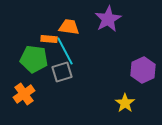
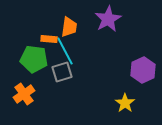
orange trapezoid: rotated 90 degrees clockwise
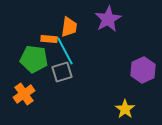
yellow star: moved 6 px down
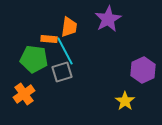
yellow star: moved 8 px up
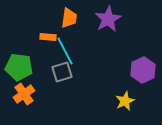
orange trapezoid: moved 9 px up
orange rectangle: moved 1 px left, 2 px up
green pentagon: moved 15 px left, 8 px down
yellow star: rotated 12 degrees clockwise
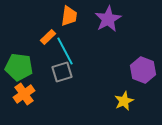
orange trapezoid: moved 2 px up
orange rectangle: rotated 49 degrees counterclockwise
purple hexagon: rotated 15 degrees counterclockwise
yellow star: moved 1 px left
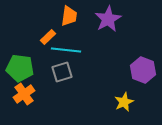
cyan line: moved 1 px right, 1 px up; rotated 56 degrees counterclockwise
green pentagon: moved 1 px right, 1 px down
yellow star: moved 1 px down
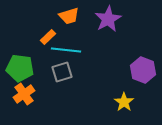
orange trapezoid: rotated 65 degrees clockwise
yellow star: rotated 12 degrees counterclockwise
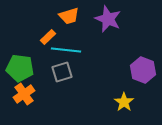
purple star: rotated 20 degrees counterclockwise
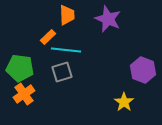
orange trapezoid: moved 2 px left, 1 px up; rotated 75 degrees counterclockwise
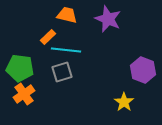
orange trapezoid: rotated 75 degrees counterclockwise
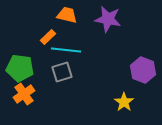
purple star: rotated 12 degrees counterclockwise
